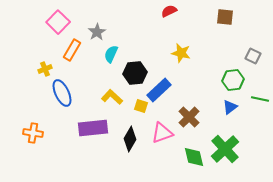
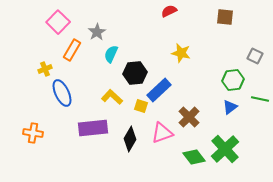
gray square: moved 2 px right
green diamond: rotated 25 degrees counterclockwise
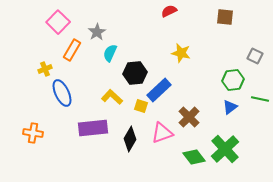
cyan semicircle: moved 1 px left, 1 px up
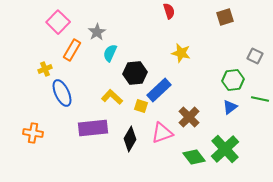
red semicircle: rotated 98 degrees clockwise
brown square: rotated 24 degrees counterclockwise
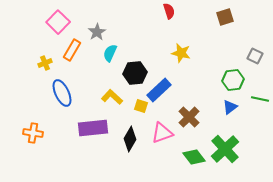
yellow cross: moved 6 px up
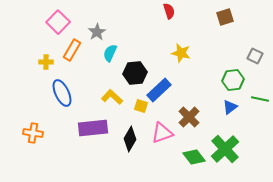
yellow cross: moved 1 px right, 1 px up; rotated 24 degrees clockwise
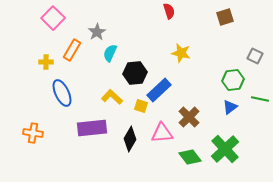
pink square: moved 5 px left, 4 px up
purple rectangle: moved 1 px left
pink triangle: rotated 15 degrees clockwise
green diamond: moved 4 px left
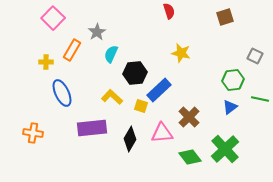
cyan semicircle: moved 1 px right, 1 px down
